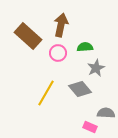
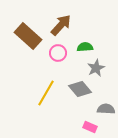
brown arrow: rotated 30 degrees clockwise
gray semicircle: moved 4 px up
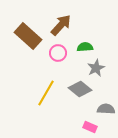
gray diamond: rotated 10 degrees counterclockwise
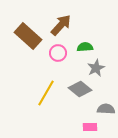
pink rectangle: rotated 24 degrees counterclockwise
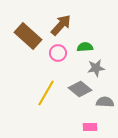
gray star: rotated 18 degrees clockwise
gray semicircle: moved 1 px left, 7 px up
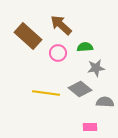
brown arrow: rotated 90 degrees counterclockwise
yellow line: rotated 68 degrees clockwise
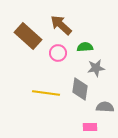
gray diamond: rotated 60 degrees clockwise
gray semicircle: moved 5 px down
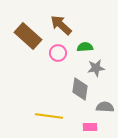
yellow line: moved 3 px right, 23 px down
